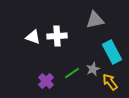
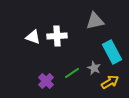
gray triangle: moved 1 px down
gray star: moved 1 px right, 1 px up; rotated 24 degrees counterclockwise
yellow arrow: rotated 96 degrees clockwise
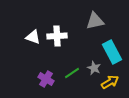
purple cross: moved 2 px up; rotated 14 degrees counterclockwise
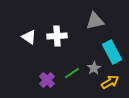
white triangle: moved 4 px left; rotated 14 degrees clockwise
gray star: rotated 16 degrees clockwise
purple cross: moved 1 px right, 1 px down; rotated 14 degrees clockwise
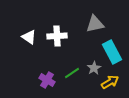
gray triangle: moved 3 px down
purple cross: rotated 14 degrees counterclockwise
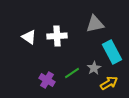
yellow arrow: moved 1 px left, 1 px down
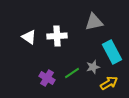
gray triangle: moved 1 px left, 2 px up
gray star: moved 1 px left, 1 px up; rotated 16 degrees clockwise
purple cross: moved 2 px up
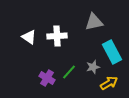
green line: moved 3 px left, 1 px up; rotated 14 degrees counterclockwise
